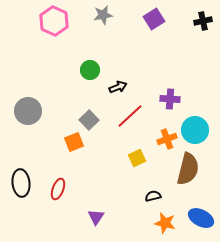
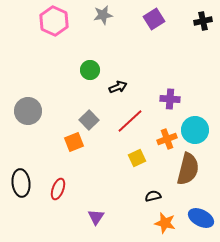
red line: moved 5 px down
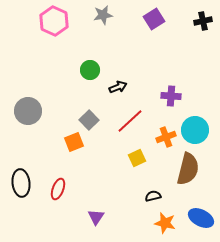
purple cross: moved 1 px right, 3 px up
orange cross: moved 1 px left, 2 px up
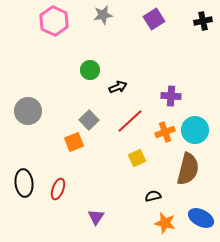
orange cross: moved 1 px left, 5 px up
black ellipse: moved 3 px right
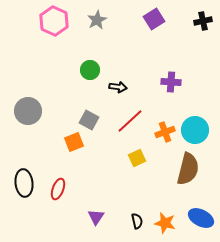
gray star: moved 6 px left, 5 px down; rotated 18 degrees counterclockwise
black arrow: rotated 30 degrees clockwise
purple cross: moved 14 px up
gray square: rotated 18 degrees counterclockwise
black semicircle: moved 16 px left, 25 px down; rotated 91 degrees clockwise
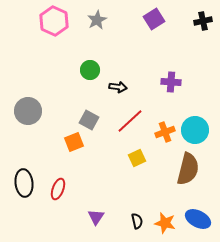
blue ellipse: moved 3 px left, 1 px down
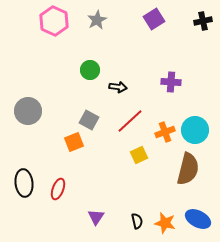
yellow square: moved 2 px right, 3 px up
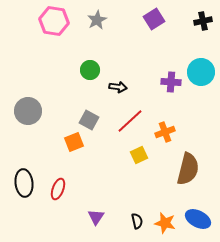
pink hexagon: rotated 16 degrees counterclockwise
cyan circle: moved 6 px right, 58 px up
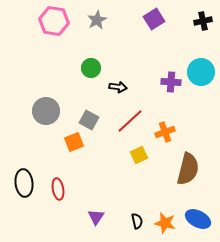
green circle: moved 1 px right, 2 px up
gray circle: moved 18 px right
red ellipse: rotated 30 degrees counterclockwise
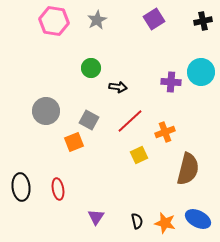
black ellipse: moved 3 px left, 4 px down
